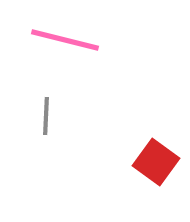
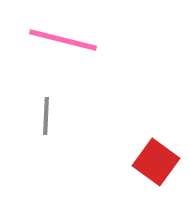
pink line: moved 2 px left
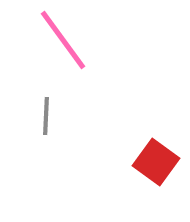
pink line: rotated 40 degrees clockwise
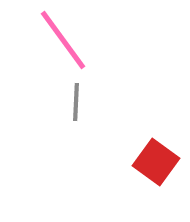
gray line: moved 30 px right, 14 px up
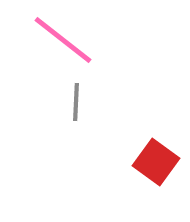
pink line: rotated 16 degrees counterclockwise
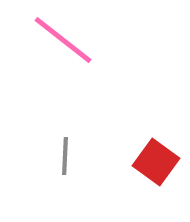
gray line: moved 11 px left, 54 px down
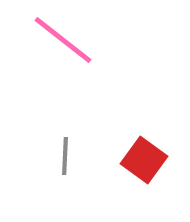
red square: moved 12 px left, 2 px up
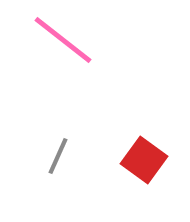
gray line: moved 7 px left; rotated 21 degrees clockwise
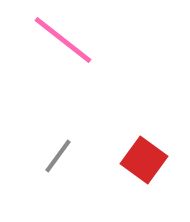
gray line: rotated 12 degrees clockwise
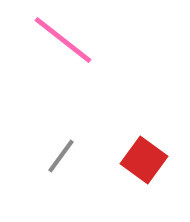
gray line: moved 3 px right
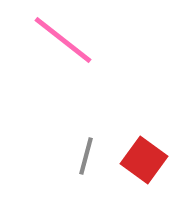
gray line: moved 25 px right; rotated 21 degrees counterclockwise
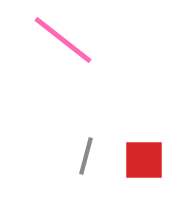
red square: rotated 36 degrees counterclockwise
